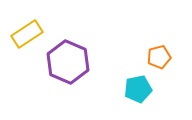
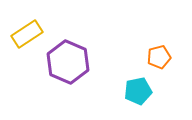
cyan pentagon: moved 2 px down
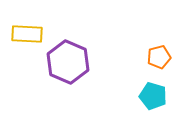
yellow rectangle: rotated 36 degrees clockwise
cyan pentagon: moved 15 px right, 5 px down; rotated 28 degrees clockwise
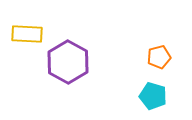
purple hexagon: rotated 6 degrees clockwise
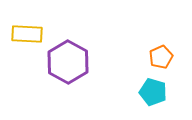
orange pentagon: moved 2 px right; rotated 10 degrees counterclockwise
cyan pentagon: moved 4 px up
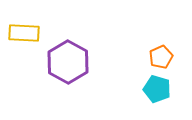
yellow rectangle: moved 3 px left, 1 px up
cyan pentagon: moved 4 px right, 3 px up
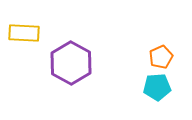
purple hexagon: moved 3 px right, 1 px down
cyan pentagon: moved 2 px up; rotated 20 degrees counterclockwise
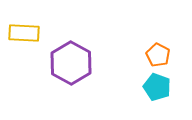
orange pentagon: moved 3 px left, 2 px up; rotated 20 degrees counterclockwise
cyan pentagon: rotated 24 degrees clockwise
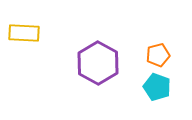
orange pentagon: rotated 30 degrees clockwise
purple hexagon: moved 27 px right
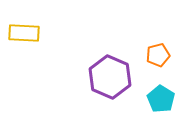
purple hexagon: moved 12 px right, 14 px down; rotated 6 degrees counterclockwise
cyan pentagon: moved 4 px right, 12 px down; rotated 12 degrees clockwise
